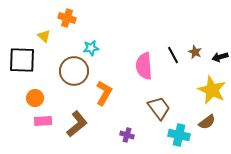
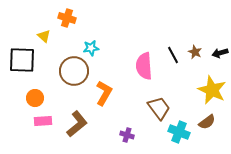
black arrow: moved 4 px up
cyan cross: moved 3 px up; rotated 10 degrees clockwise
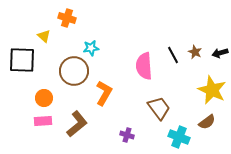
orange circle: moved 9 px right
cyan cross: moved 5 px down
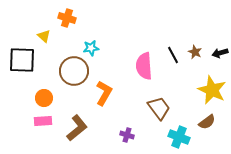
brown L-shape: moved 4 px down
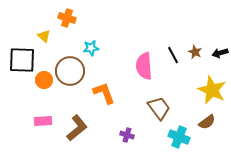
brown circle: moved 4 px left
orange L-shape: rotated 50 degrees counterclockwise
orange circle: moved 18 px up
